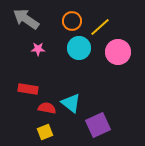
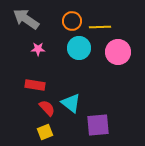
yellow line: rotated 40 degrees clockwise
red rectangle: moved 7 px right, 4 px up
red semicircle: rotated 36 degrees clockwise
purple square: rotated 20 degrees clockwise
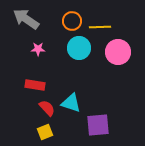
cyan triangle: rotated 20 degrees counterclockwise
